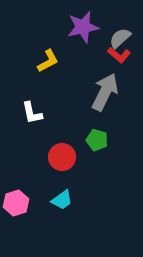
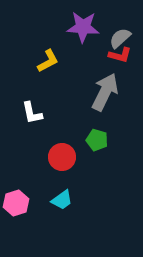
purple star: rotated 16 degrees clockwise
red L-shape: moved 1 px right; rotated 25 degrees counterclockwise
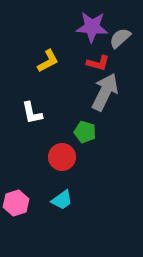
purple star: moved 9 px right
red L-shape: moved 22 px left, 8 px down
green pentagon: moved 12 px left, 8 px up
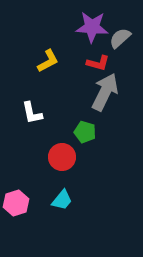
cyan trapezoid: rotated 15 degrees counterclockwise
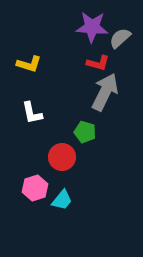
yellow L-shape: moved 19 px left, 3 px down; rotated 45 degrees clockwise
pink hexagon: moved 19 px right, 15 px up
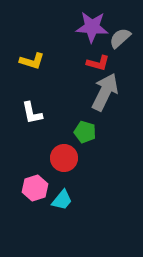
yellow L-shape: moved 3 px right, 3 px up
red circle: moved 2 px right, 1 px down
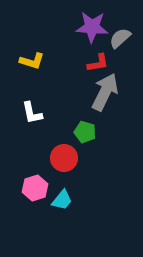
red L-shape: rotated 25 degrees counterclockwise
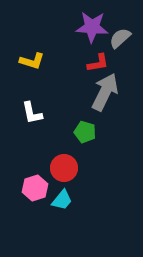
red circle: moved 10 px down
